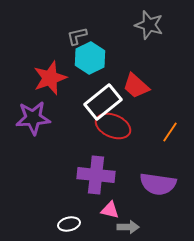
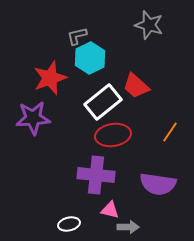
red ellipse: moved 9 px down; rotated 32 degrees counterclockwise
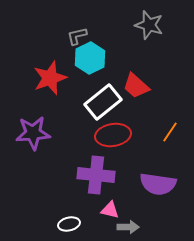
purple star: moved 15 px down
